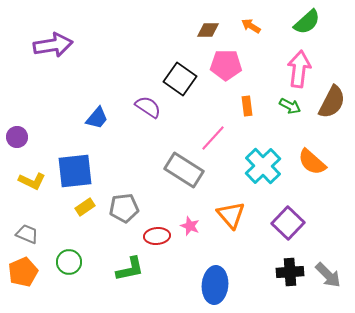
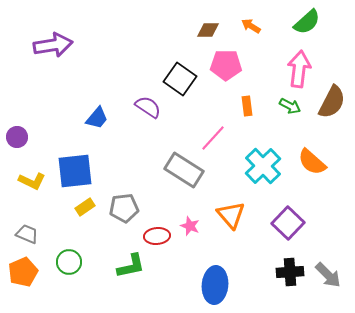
green L-shape: moved 1 px right, 3 px up
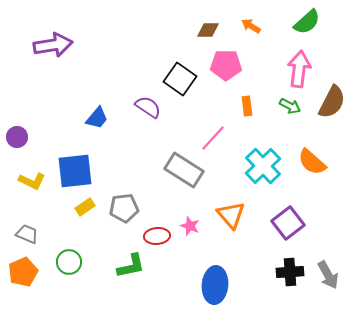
purple square: rotated 8 degrees clockwise
gray arrow: rotated 16 degrees clockwise
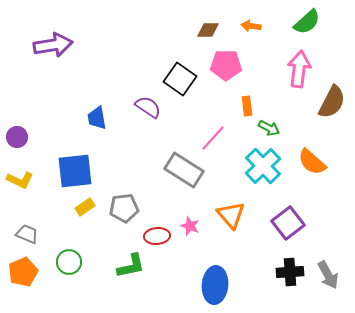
orange arrow: rotated 24 degrees counterclockwise
green arrow: moved 21 px left, 22 px down
blue trapezoid: rotated 130 degrees clockwise
yellow L-shape: moved 12 px left, 1 px up
